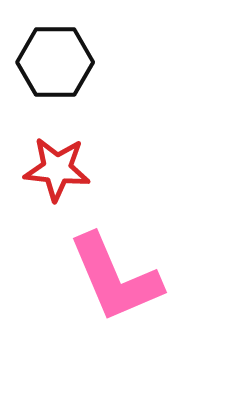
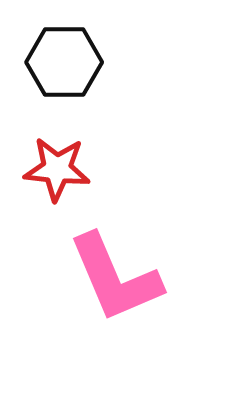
black hexagon: moved 9 px right
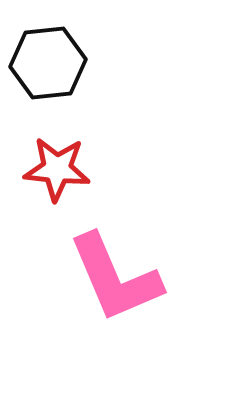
black hexagon: moved 16 px left, 1 px down; rotated 6 degrees counterclockwise
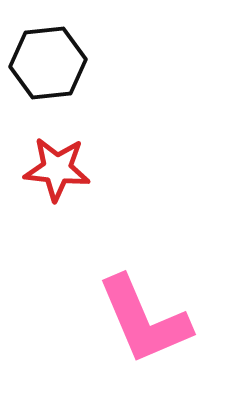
pink L-shape: moved 29 px right, 42 px down
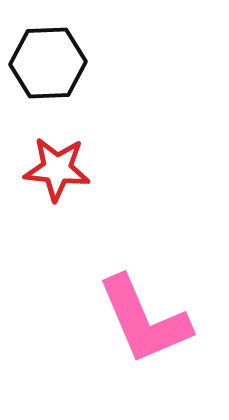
black hexagon: rotated 4 degrees clockwise
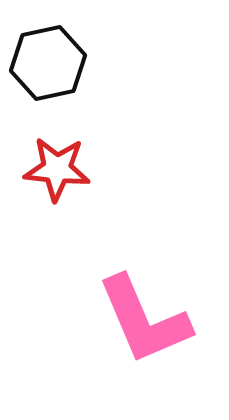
black hexagon: rotated 10 degrees counterclockwise
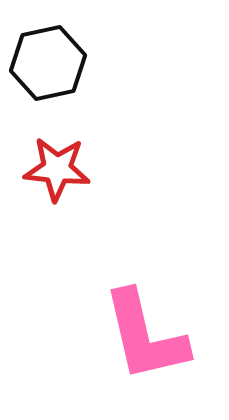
pink L-shape: moved 1 px right, 16 px down; rotated 10 degrees clockwise
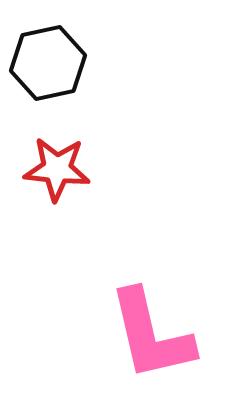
pink L-shape: moved 6 px right, 1 px up
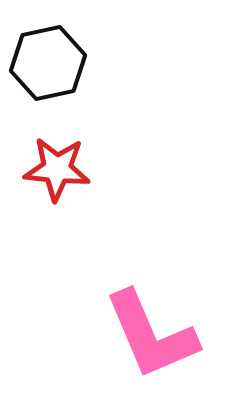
pink L-shape: rotated 10 degrees counterclockwise
